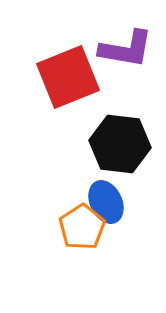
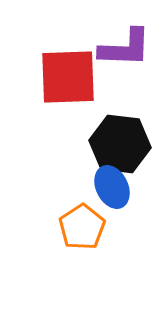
purple L-shape: moved 1 px left, 1 px up; rotated 8 degrees counterclockwise
red square: rotated 20 degrees clockwise
blue ellipse: moved 6 px right, 15 px up
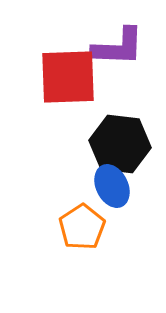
purple L-shape: moved 7 px left, 1 px up
blue ellipse: moved 1 px up
